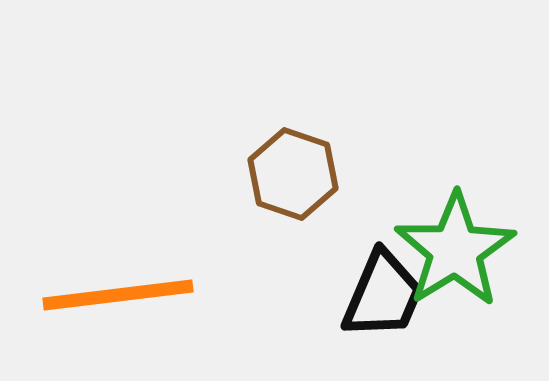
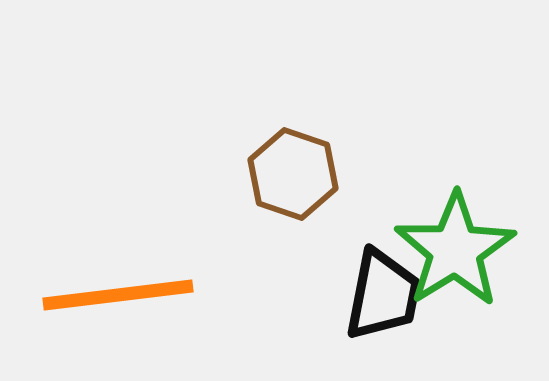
black trapezoid: rotated 12 degrees counterclockwise
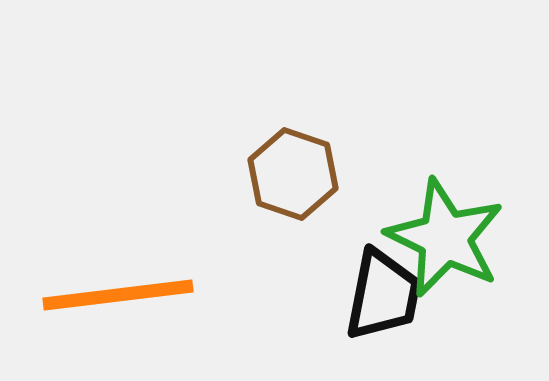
green star: moved 10 px left, 12 px up; rotated 14 degrees counterclockwise
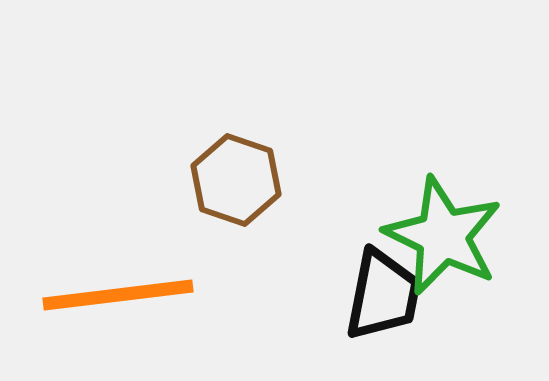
brown hexagon: moved 57 px left, 6 px down
green star: moved 2 px left, 2 px up
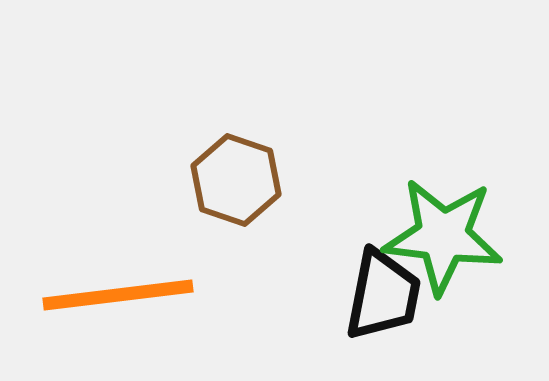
green star: rotated 19 degrees counterclockwise
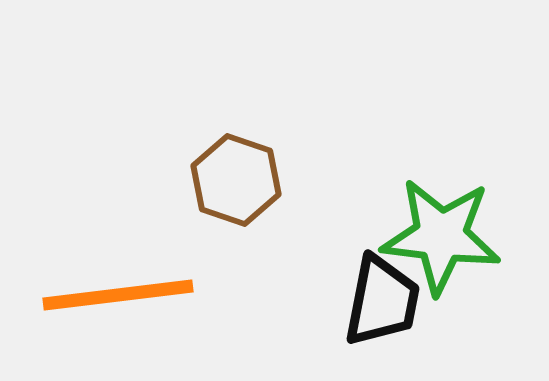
green star: moved 2 px left
black trapezoid: moved 1 px left, 6 px down
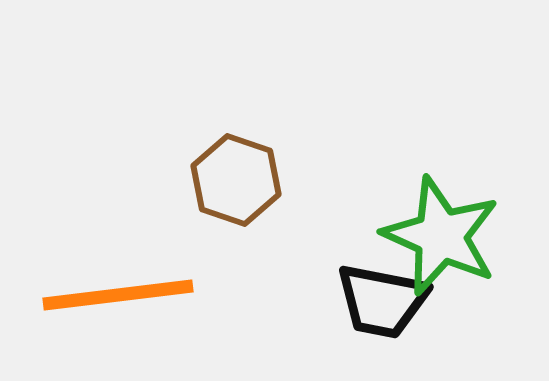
green star: rotated 17 degrees clockwise
black trapezoid: rotated 90 degrees clockwise
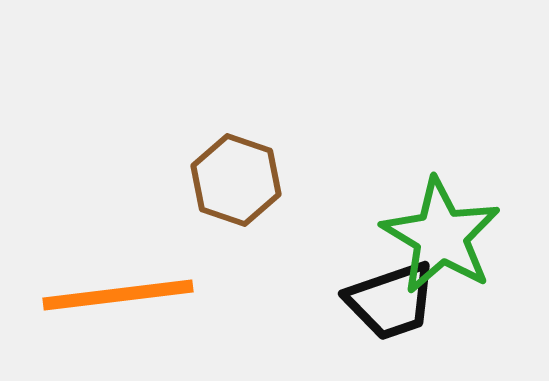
green star: rotated 7 degrees clockwise
black trapezoid: moved 9 px right; rotated 30 degrees counterclockwise
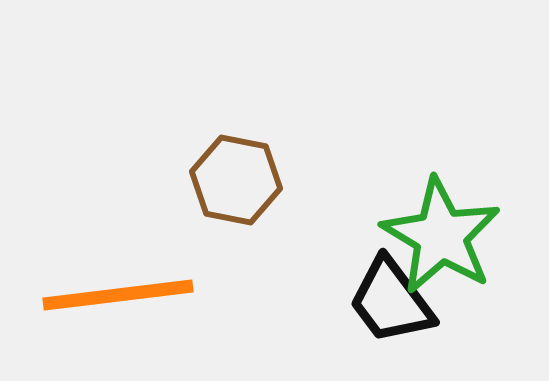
brown hexagon: rotated 8 degrees counterclockwise
black trapezoid: rotated 72 degrees clockwise
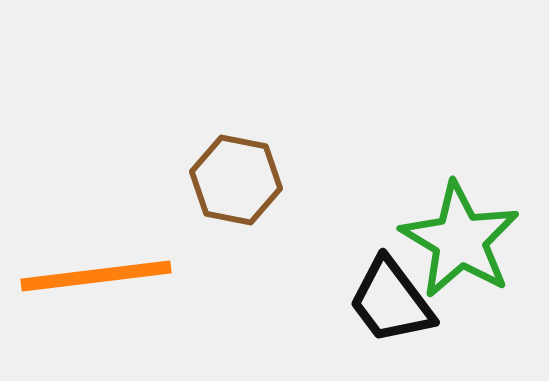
green star: moved 19 px right, 4 px down
orange line: moved 22 px left, 19 px up
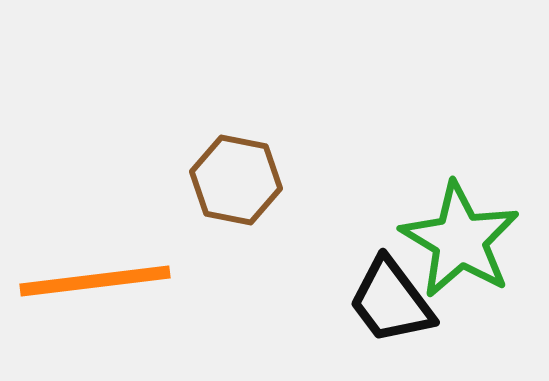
orange line: moved 1 px left, 5 px down
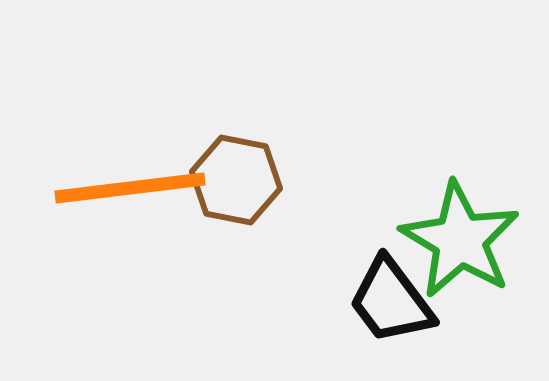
orange line: moved 35 px right, 93 px up
